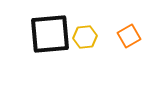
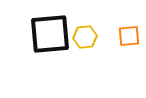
orange square: rotated 25 degrees clockwise
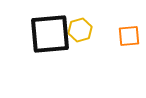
yellow hexagon: moved 5 px left, 7 px up; rotated 10 degrees counterclockwise
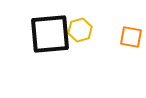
orange square: moved 2 px right, 1 px down; rotated 15 degrees clockwise
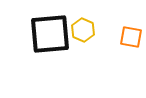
yellow hexagon: moved 3 px right; rotated 20 degrees counterclockwise
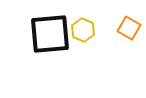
orange square: moved 2 px left, 9 px up; rotated 20 degrees clockwise
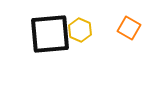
yellow hexagon: moved 3 px left
